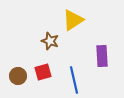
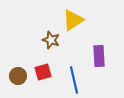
brown star: moved 1 px right, 1 px up
purple rectangle: moved 3 px left
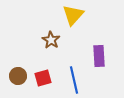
yellow triangle: moved 5 px up; rotated 15 degrees counterclockwise
brown star: rotated 12 degrees clockwise
red square: moved 6 px down
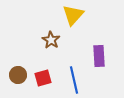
brown circle: moved 1 px up
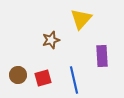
yellow triangle: moved 8 px right, 4 px down
brown star: rotated 24 degrees clockwise
purple rectangle: moved 3 px right
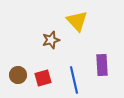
yellow triangle: moved 4 px left, 2 px down; rotated 25 degrees counterclockwise
purple rectangle: moved 9 px down
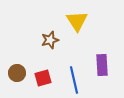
yellow triangle: rotated 10 degrees clockwise
brown star: moved 1 px left
brown circle: moved 1 px left, 2 px up
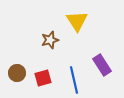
purple rectangle: rotated 30 degrees counterclockwise
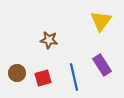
yellow triangle: moved 24 px right; rotated 10 degrees clockwise
brown star: moved 1 px left; rotated 24 degrees clockwise
blue line: moved 3 px up
